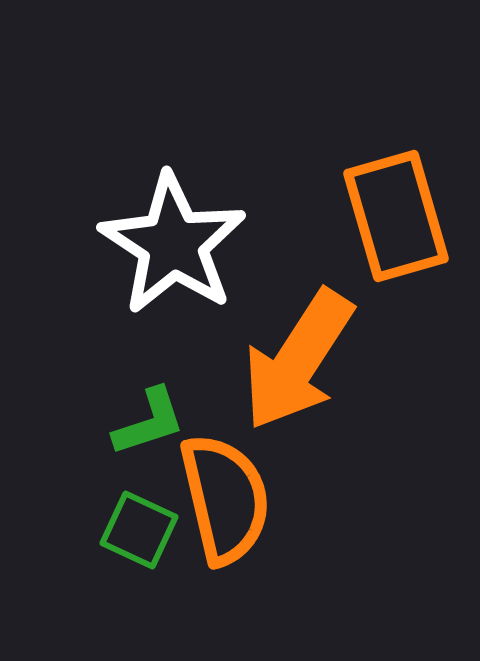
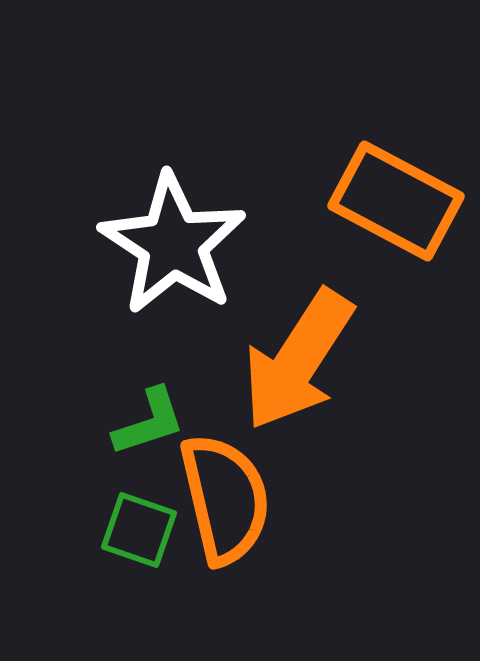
orange rectangle: moved 15 px up; rotated 46 degrees counterclockwise
green square: rotated 6 degrees counterclockwise
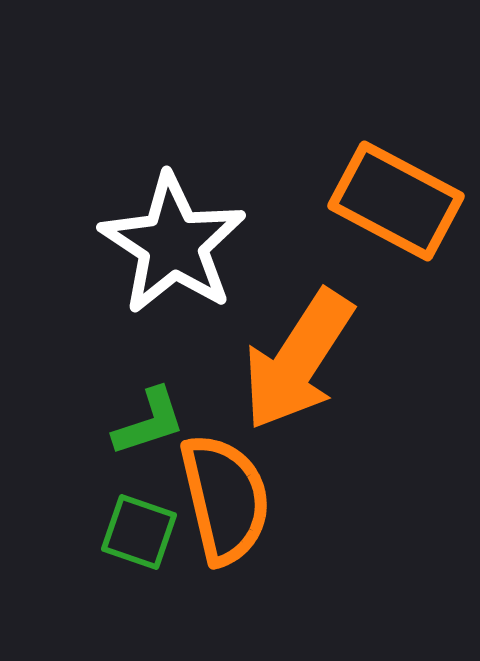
green square: moved 2 px down
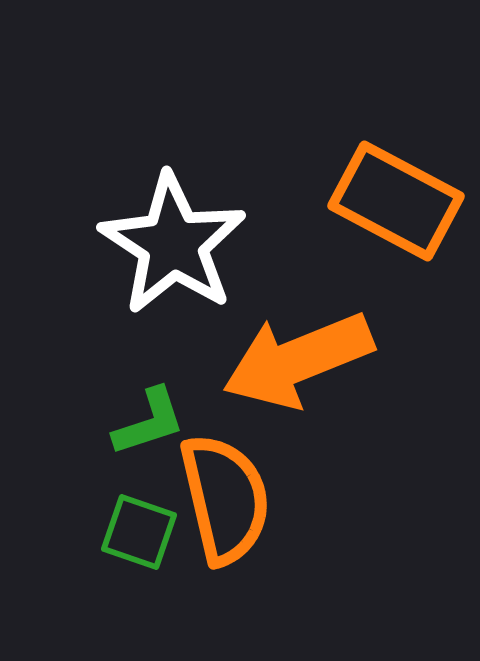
orange arrow: rotated 35 degrees clockwise
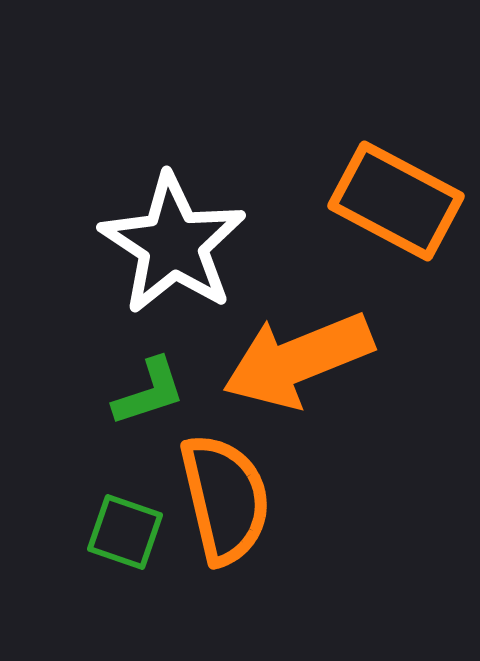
green L-shape: moved 30 px up
green square: moved 14 px left
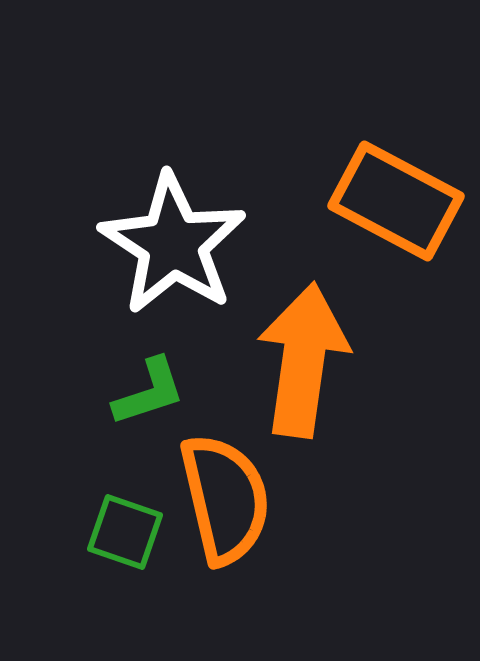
orange arrow: moved 5 px right; rotated 120 degrees clockwise
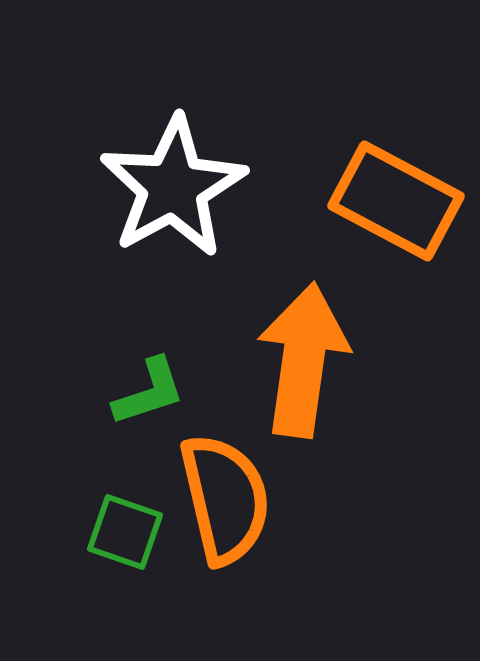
white star: moved 57 px up; rotated 10 degrees clockwise
